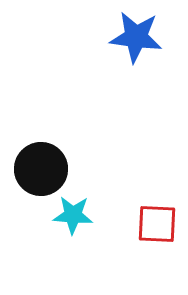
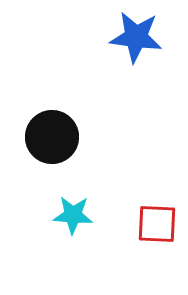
black circle: moved 11 px right, 32 px up
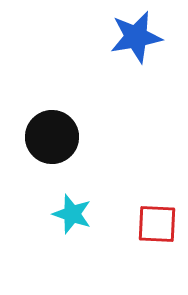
blue star: rotated 18 degrees counterclockwise
cyan star: moved 1 px left, 1 px up; rotated 15 degrees clockwise
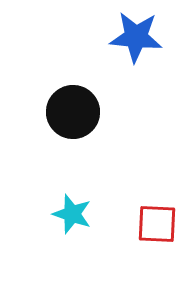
blue star: rotated 16 degrees clockwise
black circle: moved 21 px right, 25 px up
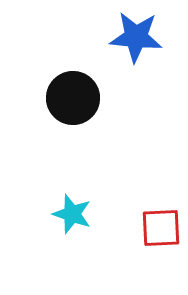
black circle: moved 14 px up
red square: moved 4 px right, 4 px down; rotated 6 degrees counterclockwise
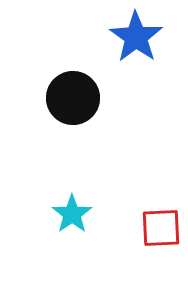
blue star: rotated 30 degrees clockwise
cyan star: rotated 18 degrees clockwise
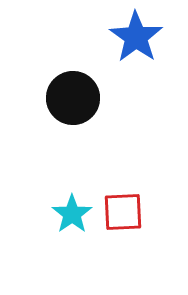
red square: moved 38 px left, 16 px up
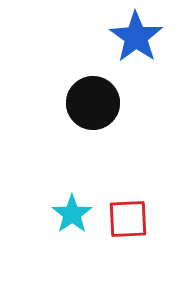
black circle: moved 20 px right, 5 px down
red square: moved 5 px right, 7 px down
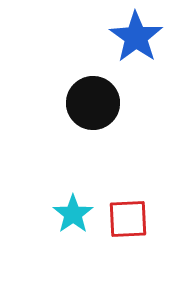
cyan star: moved 1 px right
